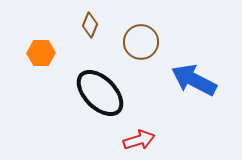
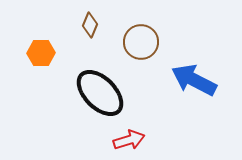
red arrow: moved 10 px left
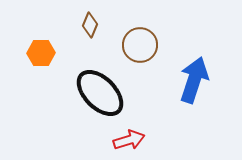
brown circle: moved 1 px left, 3 px down
blue arrow: rotated 81 degrees clockwise
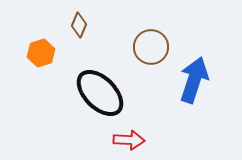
brown diamond: moved 11 px left
brown circle: moved 11 px right, 2 px down
orange hexagon: rotated 16 degrees counterclockwise
red arrow: rotated 20 degrees clockwise
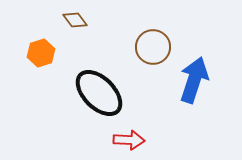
brown diamond: moved 4 px left, 5 px up; rotated 60 degrees counterclockwise
brown circle: moved 2 px right
black ellipse: moved 1 px left
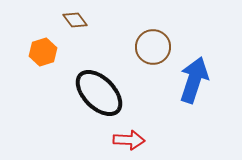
orange hexagon: moved 2 px right, 1 px up
